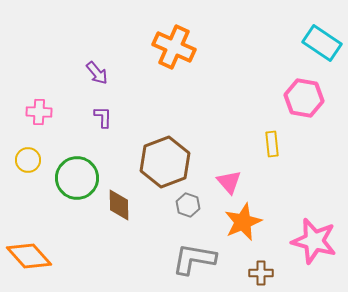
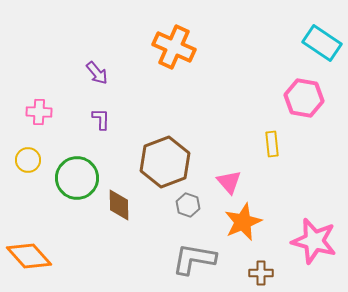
purple L-shape: moved 2 px left, 2 px down
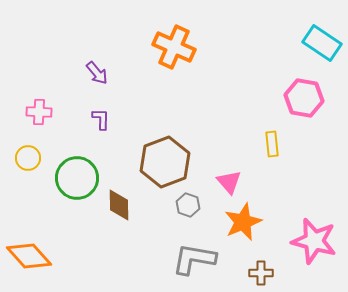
yellow circle: moved 2 px up
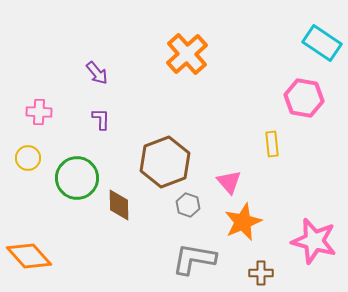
orange cross: moved 13 px right, 7 px down; rotated 24 degrees clockwise
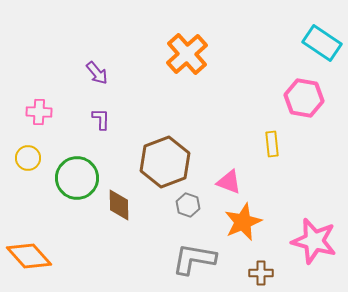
pink triangle: rotated 28 degrees counterclockwise
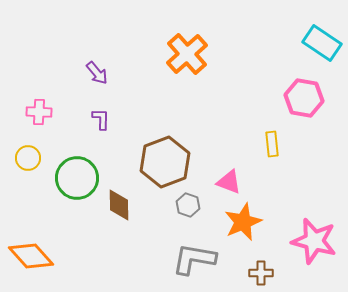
orange diamond: moved 2 px right
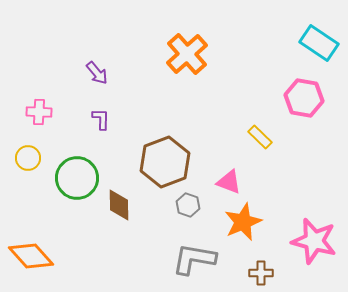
cyan rectangle: moved 3 px left
yellow rectangle: moved 12 px left, 7 px up; rotated 40 degrees counterclockwise
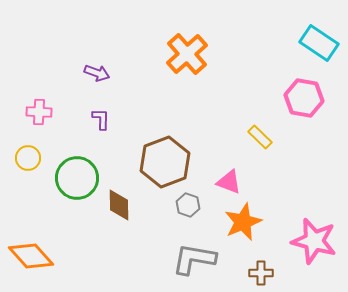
purple arrow: rotated 30 degrees counterclockwise
